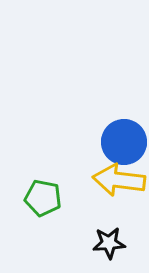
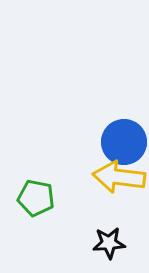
yellow arrow: moved 3 px up
green pentagon: moved 7 px left
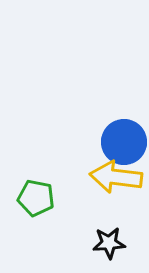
yellow arrow: moved 3 px left
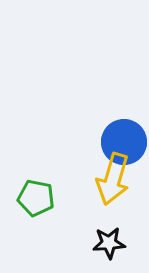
yellow arrow: moved 3 px left, 2 px down; rotated 81 degrees counterclockwise
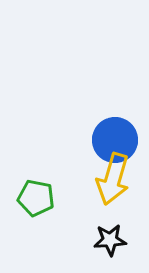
blue circle: moved 9 px left, 2 px up
black star: moved 1 px right, 3 px up
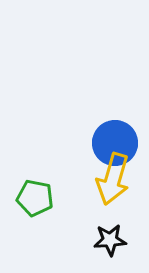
blue circle: moved 3 px down
green pentagon: moved 1 px left
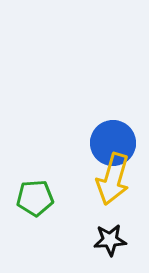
blue circle: moved 2 px left
green pentagon: rotated 15 degrees counterclockwise
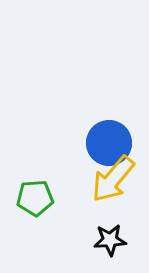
blue circle: moved 4 px left
yellow arrow: rotated 24 degrees clockwise
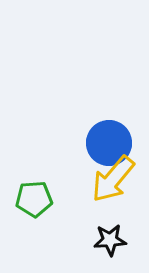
green pentagon: moved 1 px left, 1 px down
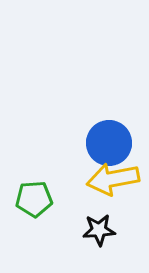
yellow arrow: rotated 39 degrees clockwise
black star: moved 11 px left, 10 px up
